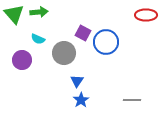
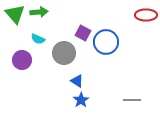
green triangle: moved 1 px right
blue triangle: rotated 32 degrees counterclockwise
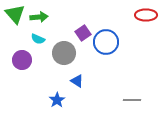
green arrow: moved 5 px down
purple square: rotated 28 degrees clockwise
blue star: moved 24 px left
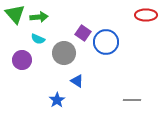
purple square: rotated 21 degrees counterclockwise
